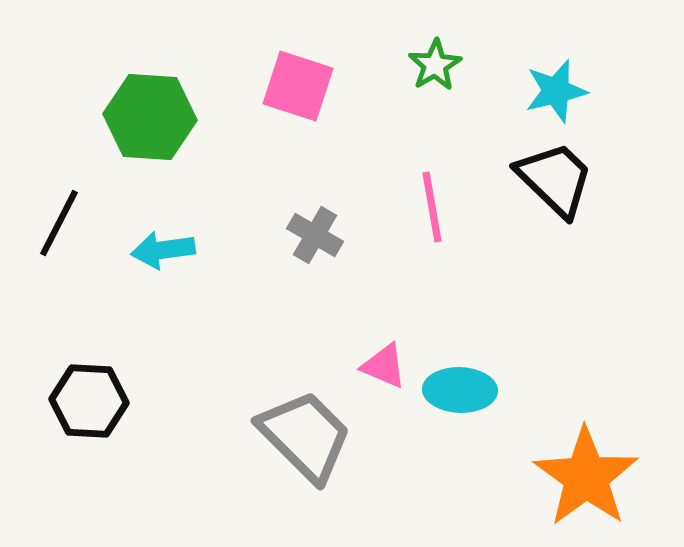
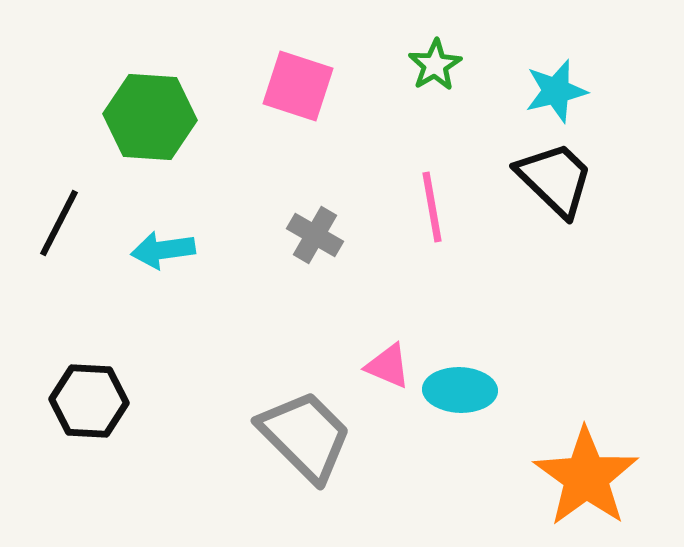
pink triangle: moved 4 px right
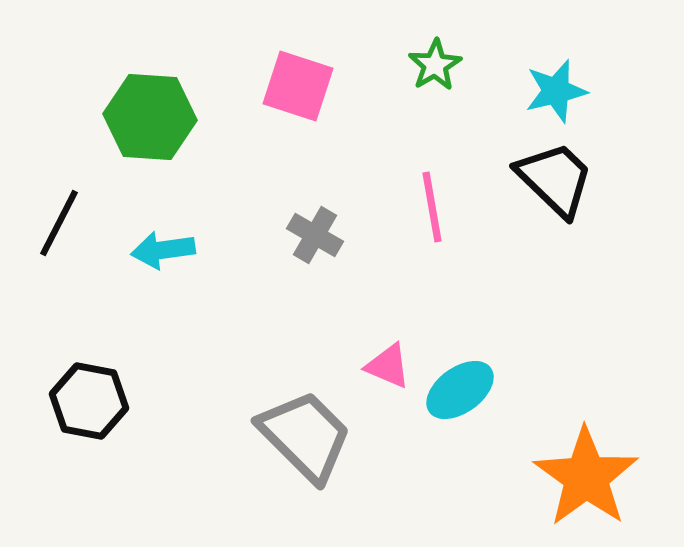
cyan ellipse: rotated 38 degrees counterclockwise
black hexagon: rotated 8 degrees clockwise
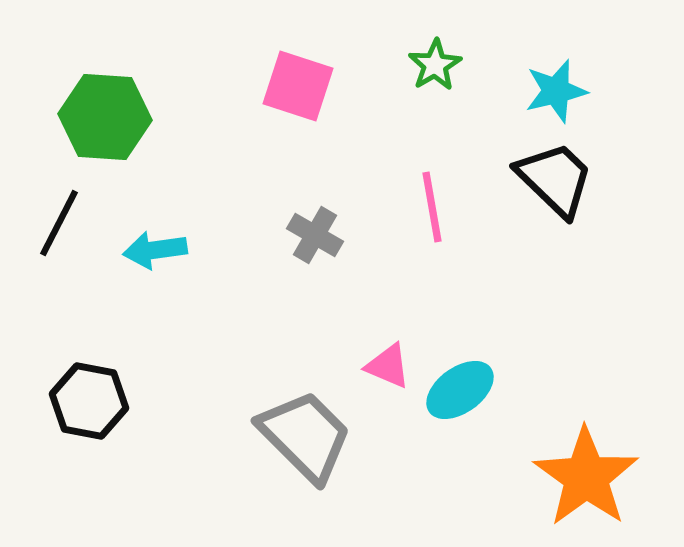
green hexagon: moved 45 px left
cyan arrow: moved 8 px left
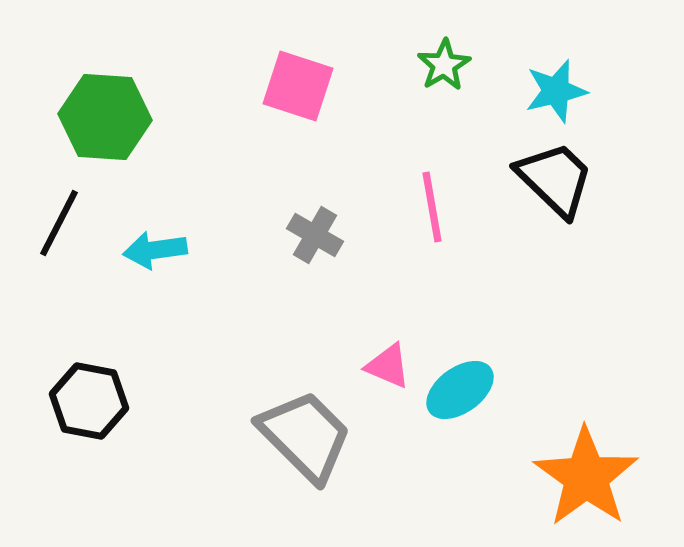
green star: moved 9 px right
